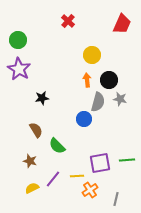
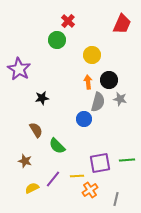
green circle: moved 39 px right
orange arrow: moved 1 px right, 2 px down
brown star: moved 5 px left
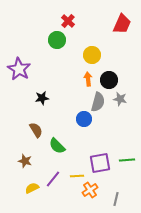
orange arrow: moved 3 px up
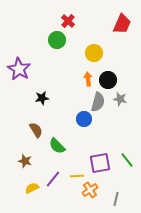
yellow circle: moved 2 px right, 2 px up
black circle: moved 1 px left
green line: rotated 56 degrees clockwise
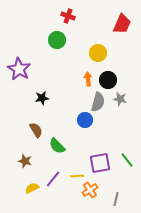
red cross: moved 5 px up; rotated 24 degrees counterclockwise
yellow circle: moved 4 px right
blue circle: moved 1 px right, 1 px down
